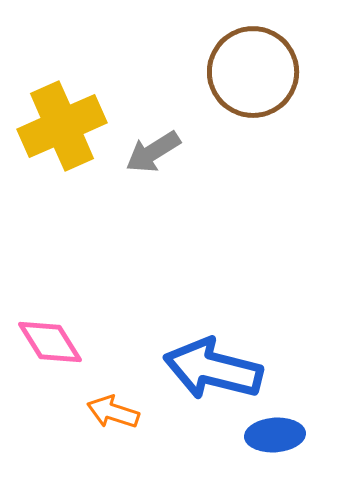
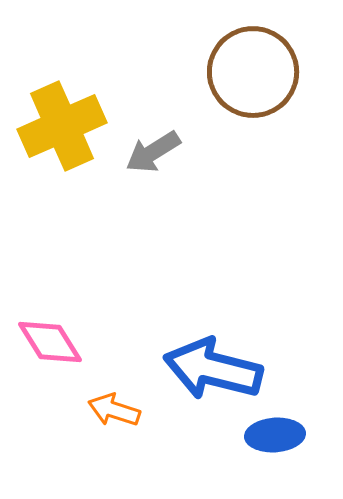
orange arrow: moved 1 px right, 2 px up
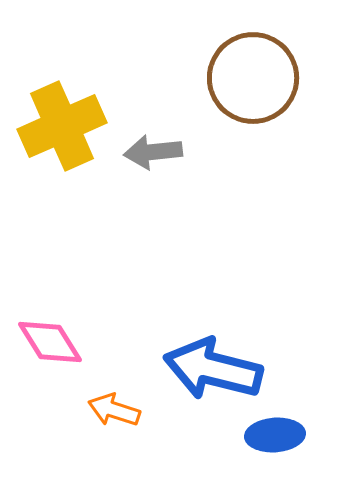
brown circle: moved 6 px down
gray arrow: rotated 26 degrees clockwise
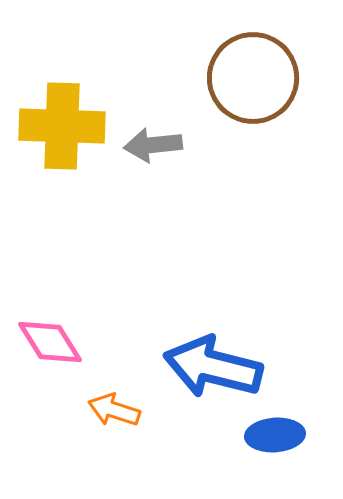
yellow cross: rotated 26 degrees clockwise
gray arrow: moved 7 px up
blue arrow: moved 2 px up
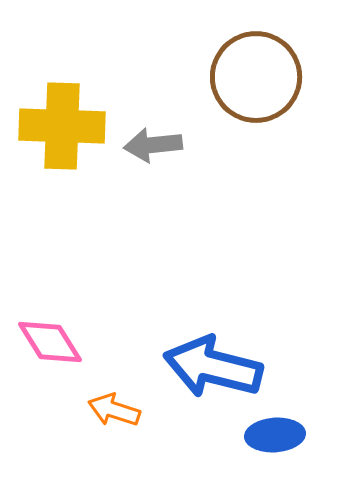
brown circle: moved 3 px right, 1 px up
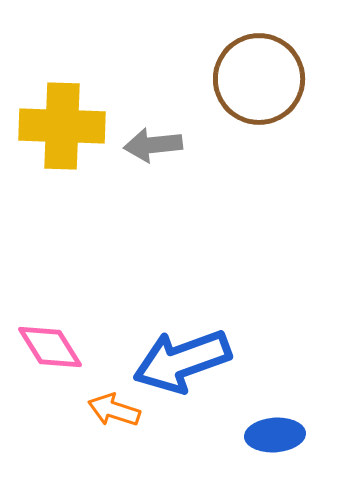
brown circle: moved 3 px right, 2 px down
pink diamond: moved 5 px down
blue arrow: moved 31 px left, 6 px up; rotated 34 degrees counterclockwise
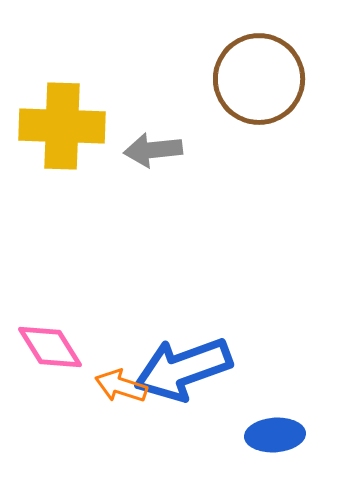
gray arrow: moved 5 px down
blue arrow: moved 1 px right, 8 px down
orange arrow: moved 7 px right, 24 px up
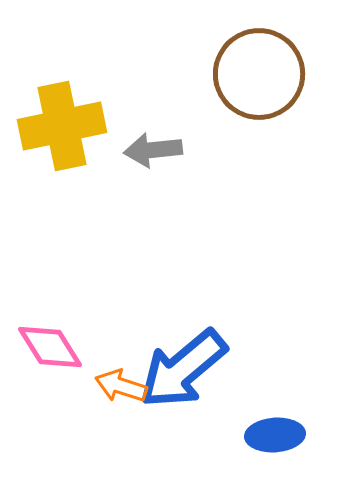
brown circle: moved 5 px up
yellow cross: rotated 14 degrees counterclockwise
blue arrow: rotated 20 degrees counterclockwise
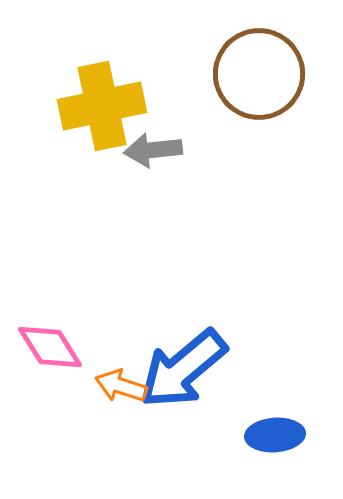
yellow cross: moved 40 px right, 20 px up
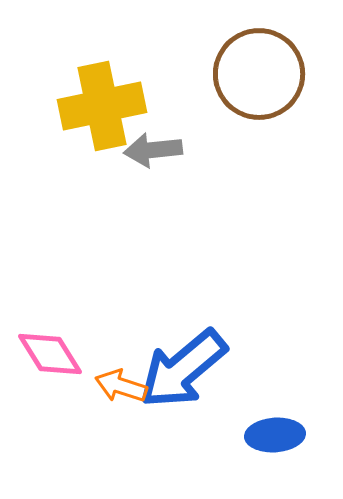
pink diamond: moved 7 px down
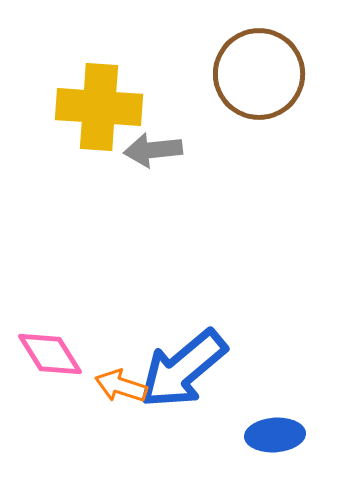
yellow cross: moved 3 px left, 1 px down; rotated 16 degrees clockwise
